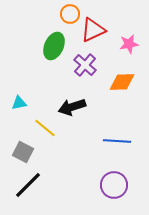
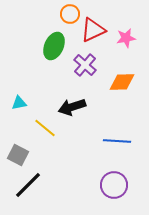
pink star: moved 3 px left, 6 px up
gray square: moved 5 px left, 3 px down
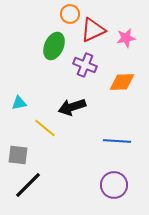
purple cross: rotated 20 degrees counterclockwise
gray square: rotated 20 degrees counterclockwise
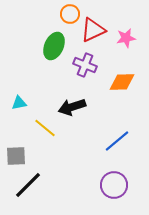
blue line: rotated 44 degrees counterclockwise
gray square: moved 2 px left, 1 px down; rotated 10 degrees counterclockwise
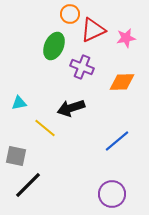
purple cross: moved 3 px left, 2 px down
black arrow: moved 1 px left, 1 px down
gray square: rotated 15 degrees clockwise
purple circle: moved 2 px left, 9 px down
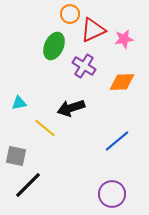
pink star: moved 2 px left, 1 px down
purple cross: moved 2 px right, 1 px up; rotated 10 degrees clockwise
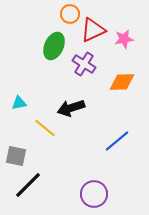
purple cross: moved 2 px up
purple circle: moved 18 px left
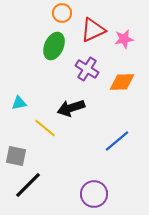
orange circle: moved 8 px left, 1 px up
purple cross: moved 3 px right, 5 px down
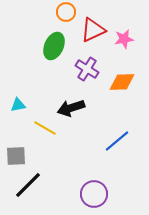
orange circle: moved 4 px right, 1 px up
cyan triangle: moved 1 px left, 2 px down
yellow line: rotated 10 degrees counterclockwise
gray square: rotated 15 degrees counterclockwise
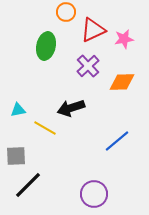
green ellipse: moved 8 px left; rotated 12 degrees counterclockwise
purple cross: moved 1 px right, 3 px up; rotated 15 degrees clockwise
cyan triangle: moved 5 px down
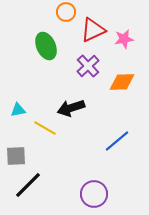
green ellipse: rotated 36 degrees counterclockwise
